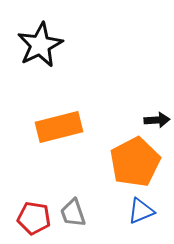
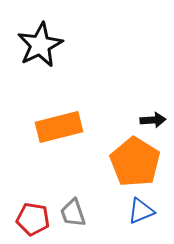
black arrow: moved 4 px left
orange pentagon: rotated 12 degrees counterclockwise
red pentagon: moved 1 px left, 1 px down
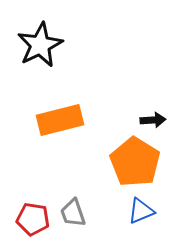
orange rectangle: moved 1 px right, 7 px up
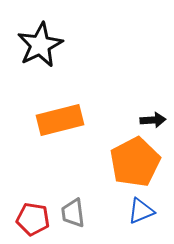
orange pentagon: rotated 12 degrees clockwise
gray trapezoid: rotated 12 degrees clockwise
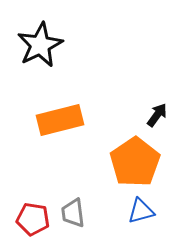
black arrow: moved 4 px right, 5 px up; rotated 50 degrees counterclockwise
orange pentagon: rotated 6 degrees counterclockwise
blue triangle: rotated 8 degrees clockwise
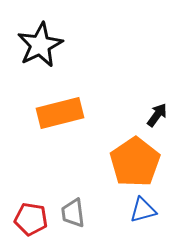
orange rectangle: moved 7 px up
blue triangle: moved 2 px right, 1 px up
red pentagon: moved 2 px left
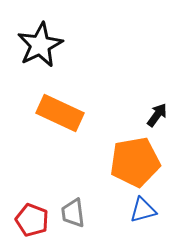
orange rectangle: rotated 39 degrees clockwise
orange pentagon: rotated 24 degrees clockwise
red pentagon: moved 1 px right, 1 px down; rotated 12 degrees clockwise
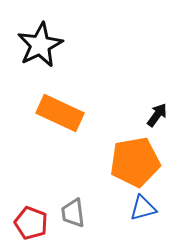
blue triangle: moved 2 px up
red pentagon: moved 1 px left, 3 px down
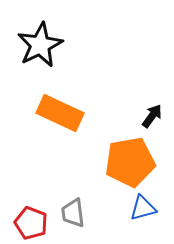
black arrow: moved 5 px left, 1 px down
orange pentagon: moved 5 px left
